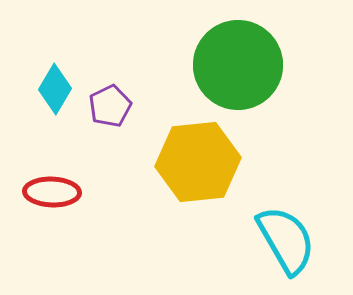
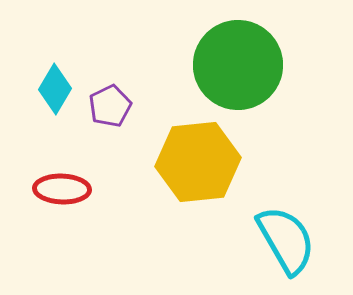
red ellipse: moved 10 px right, 3 px up
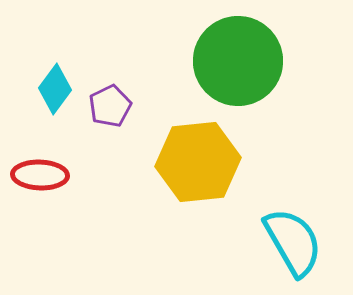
green circle: moved 4 px up
cyan diamond: rotated 6 degrees clockwise
red ellipse: moved 22 px left, 14 px up
cyan semicircle: moved 7 px right, 2 px down
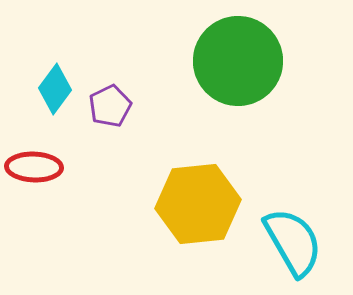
yellow hexagon: moved 42 px down
red ellipse: moved 6 px left, 8 px up
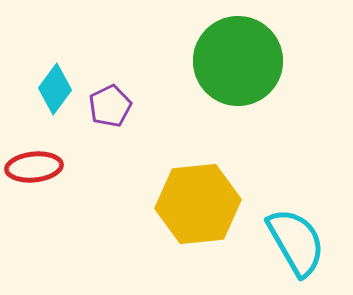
red ellipse: rotated 8 degrees counterclockwise
cyan semicircle: moved 3 px right
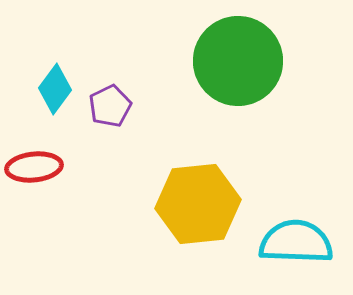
cyan semicircle: rotated 58 degrees counterclockwise
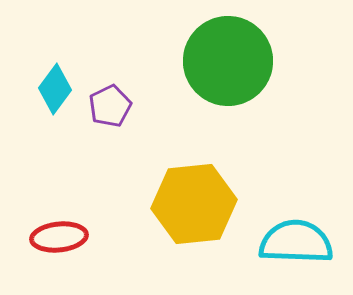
green circle: moved 10 px left
red ellipse: moved 25 px right, 70 px down
yellow hexagon: moved 4 px left
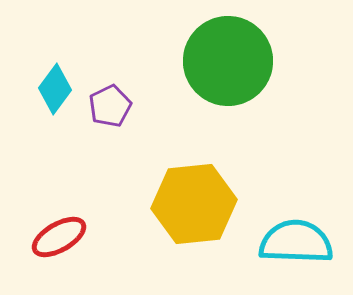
red ellipse: rotated 24 degrees counterclockwise
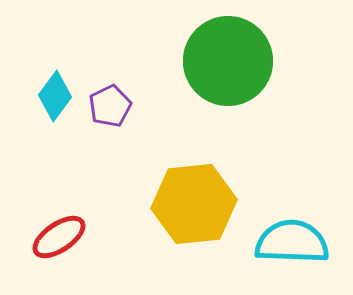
cyan diamond: moved 7 px down
red ellipse: rotated 4 degrees counterclockwise
cyan semicircle: moved 4 px left
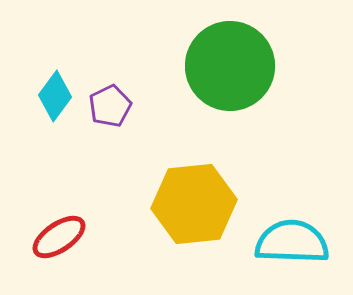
green circle: moved 2 px right, 5 px down
